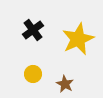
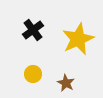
brown star: moved 1 px right, 1 px up
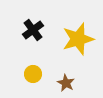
yellow star: rotated 8 degrees clockwise
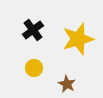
yellow circle: moved 1 px right, 6 px up
brown star: moved 1 px right, 1 px down
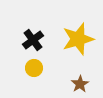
black cross: moved 10 px down
brown star: moved 13 px right; rotated 12 degrees clockwise
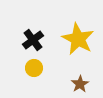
yellow star: rotated 28 degrees counterclockwise
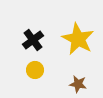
yellow circle: moved 1 px right, 2 px down
brown star: moved 2 px left; rotated 30 degrees counterclockwise
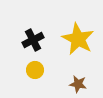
black cross: rotated 10 degrees clockwise
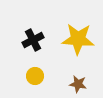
yellow star: rotated 24 degrees counterclockwise
yellow circle: moved 6 px down
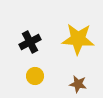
black cross: moved 3 px left, 2 px down
